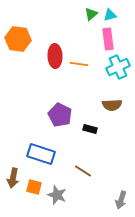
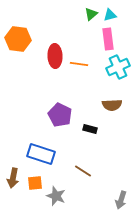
orange square: moved 1 px right, 4 px up; rotated 21 degrees counterclockwise
gray star: moved 1 px left, 1 px down
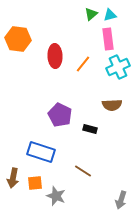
orange line: moved 4 px right; rotated 60 degrees counterclockwise
blue rectangle: moved 2 px up
